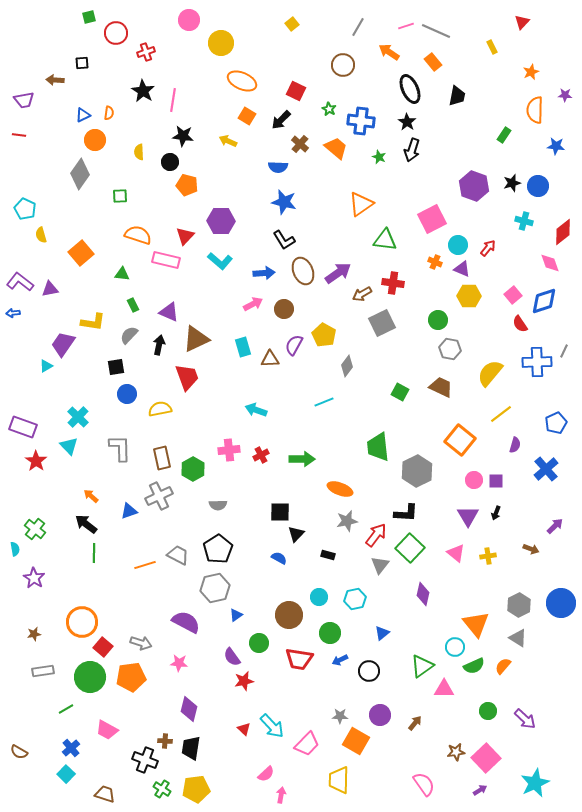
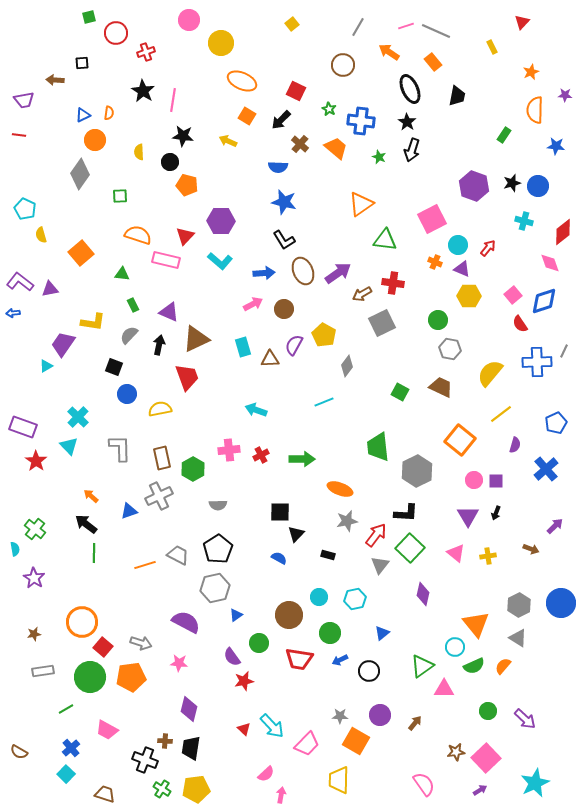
black square at (116, 367): moved 2 px left; rotated 30 degrees clockwise
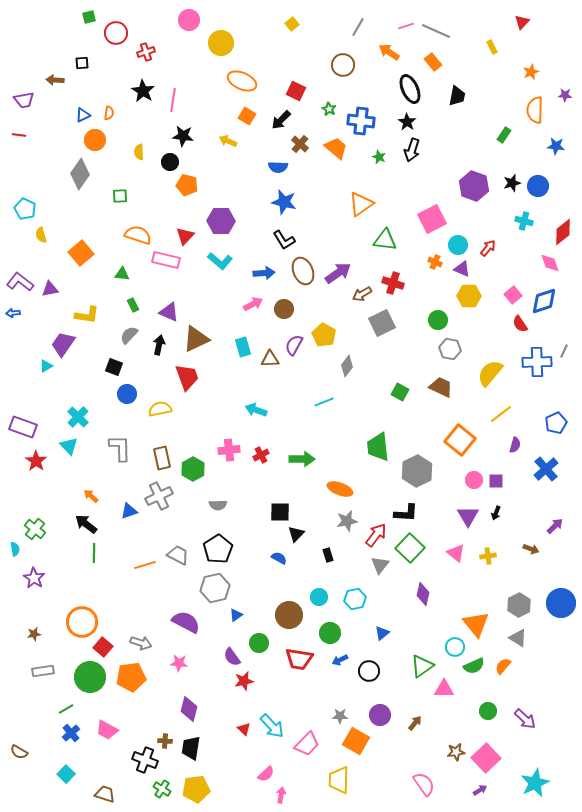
red cross at (393, 283): rotated 10 degrees clockwise
yellow L-shape at (93, 322): moved 6 px left, 7 px up
black rectangle at (328, 555): rotated 56 degrees clockwise
blue cross at (71, 748): moved 15 px up
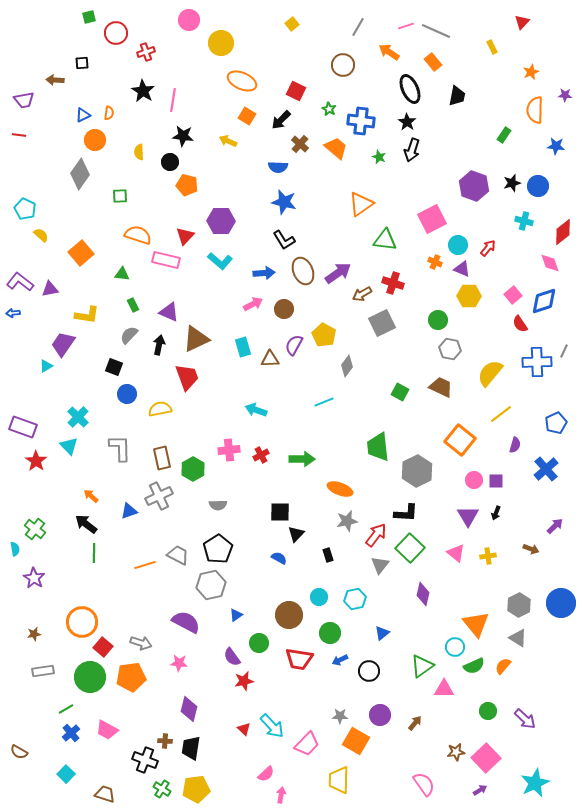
yellow semicircle at (41, 235): rotated 147 degrees clockwise
gray hexagon at (215, 588): moved 4 px left, 3 px up
